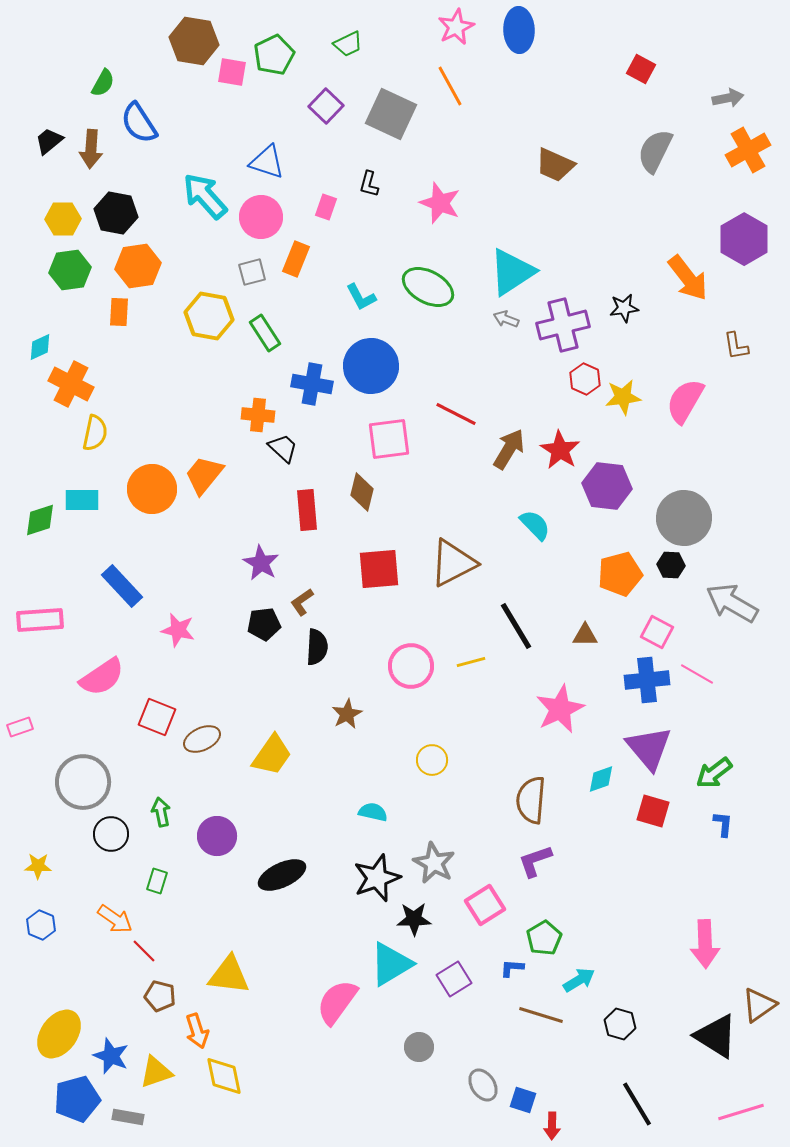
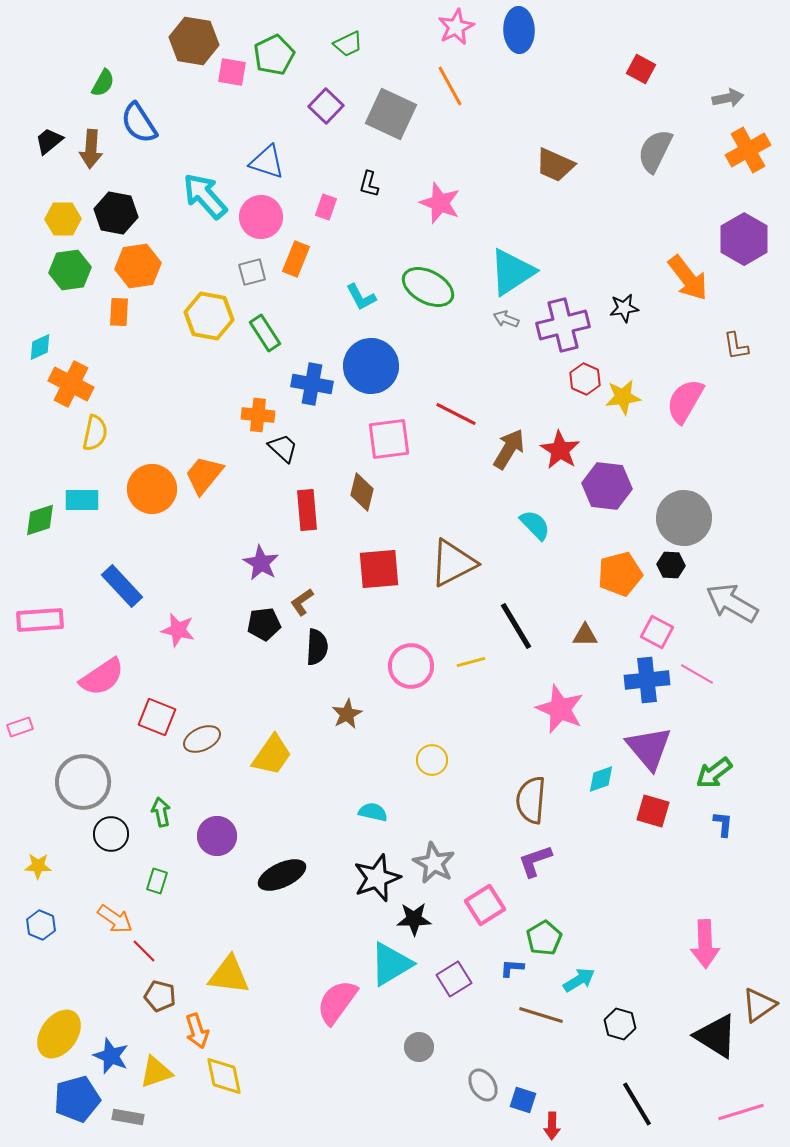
pink star at (560, 709): rotated 24 degrees counterclockwise
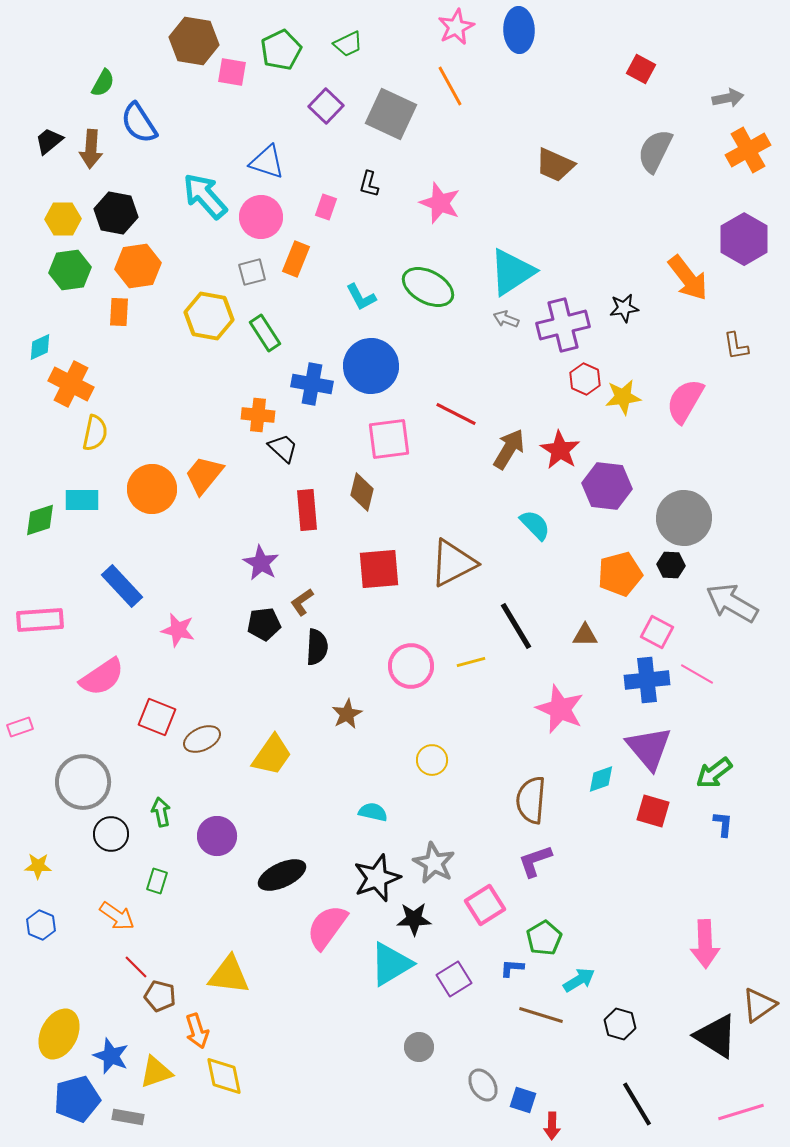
green pentagon at (274, 55): moved 7 px right, 5 px up
orange arrow at (115, 919): moved 2 px right, 3 px up
red line at (144, 951): moved 8 px left, 16 px down
pink semicircle at (337, 1002): moved 10 px left, 75 px up
yellow ellipse at (59, 1034): rotated 9 degrees counterclockwise
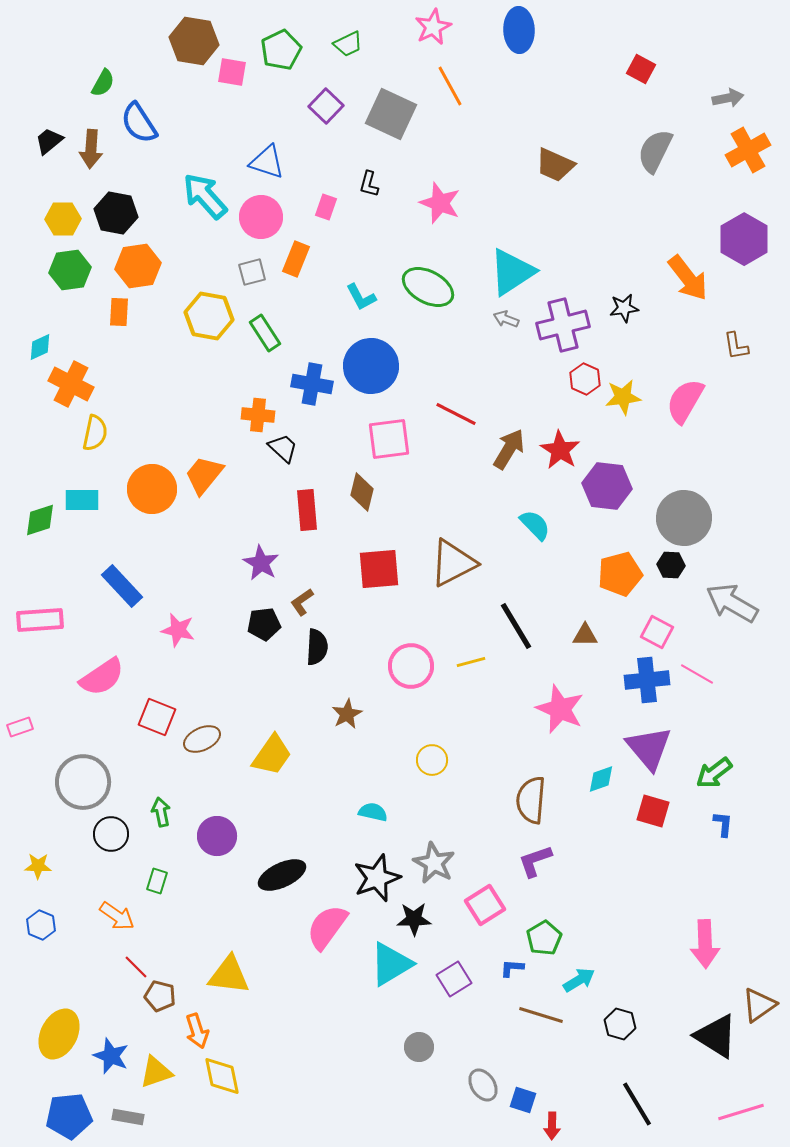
pink star at (456, 27): moved 23 px left
yellow diamond at (224, 1076): moved 2 px left
blue pentagon at (77, 1099): moved 8 px left, 17 px down; rotated 9 degrees clockwise
